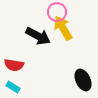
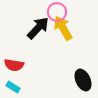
black arrow: moved 8 px up; rotated 75 degrees counterclockwise
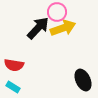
yellow arrow: rotated 100 degrees clockwise
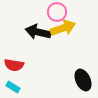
black arrow: moved 4 px down; rotated 120 degrees counterclockwise
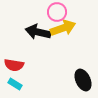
cyan rectangle: moved 2 px right, 3 px up
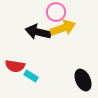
pink circle: moved 1 px left
red semicircle: moved 1 px right, 1 px down
cyan rectangle: moved 16 px right, 8 px up
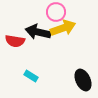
red semicircle: moved 25 px up
